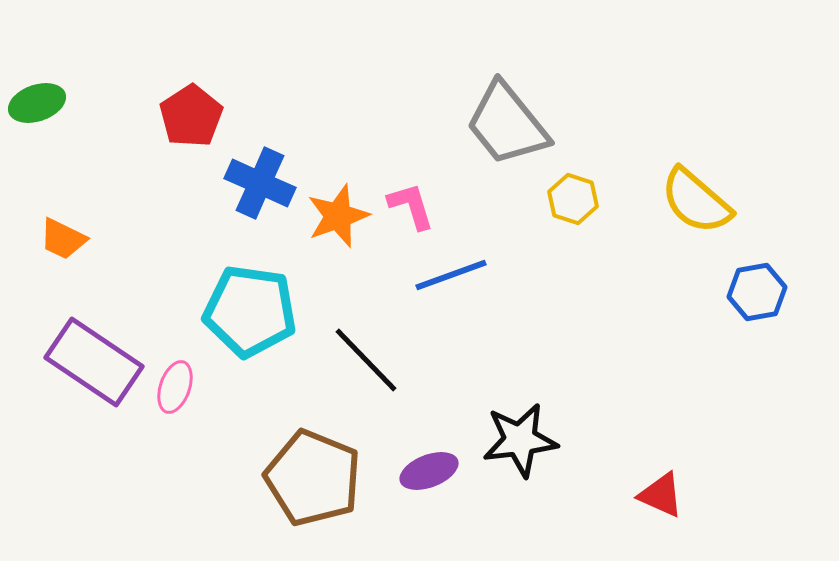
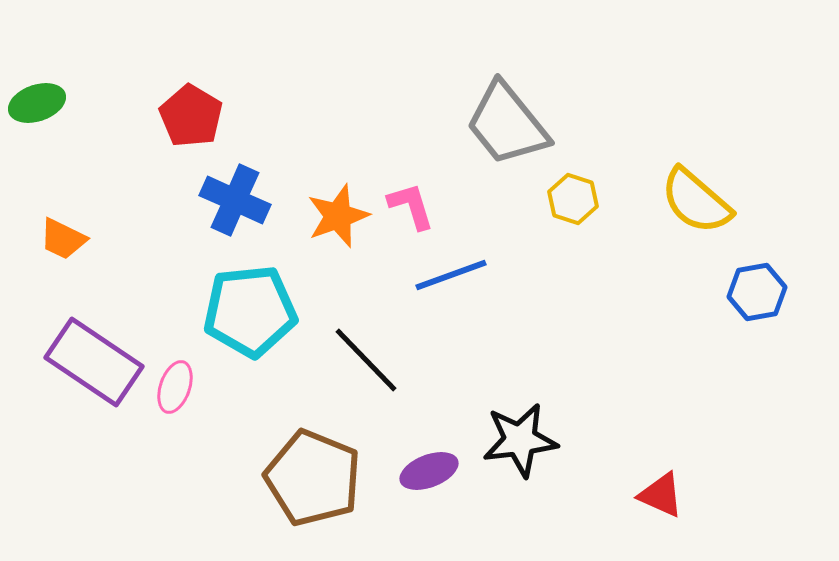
red pentagon: rotated 8 degrees counterclockwise
blue cross: moved 25 px left, 17 px down
cyan pentagon: rotated 14 degrees counterclockwise
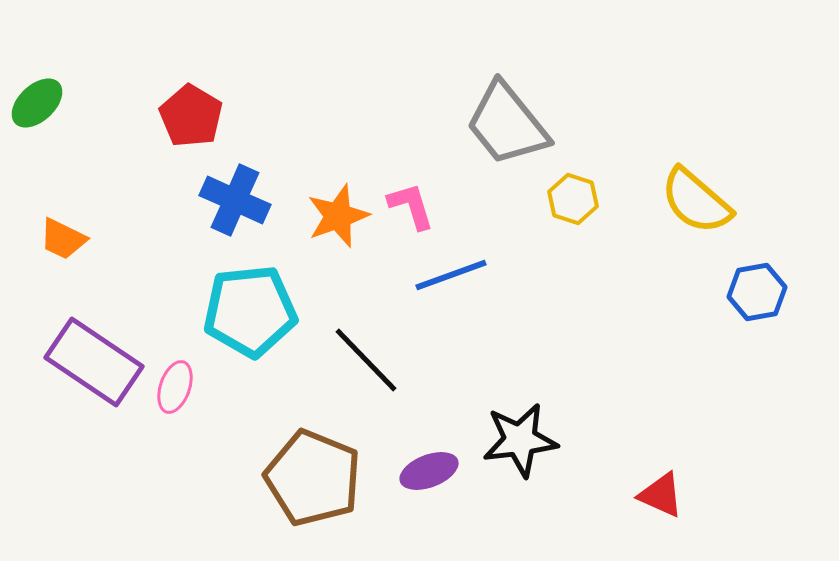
green ellipse: rotated 24 degrees counterclockwise
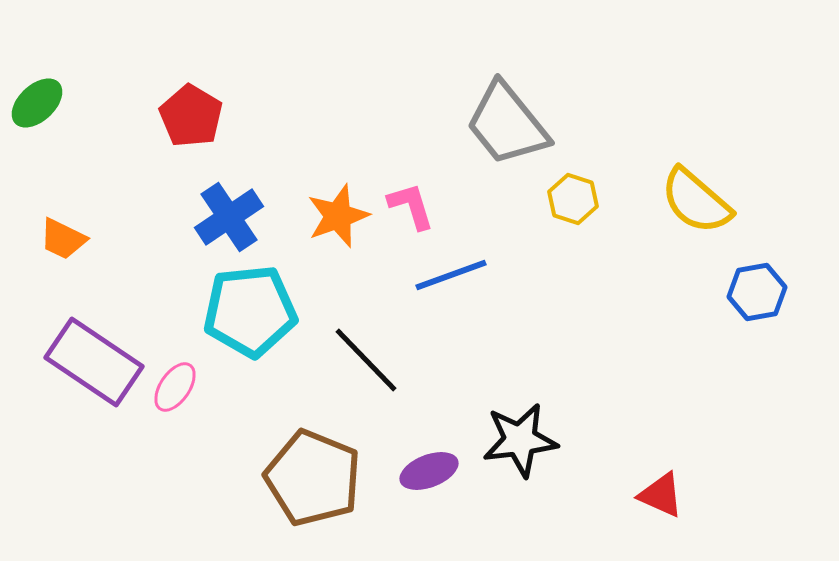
blue cross: moved 6 px left, 17 px down; rotated 32 degrees clockwise
pink ellipse: rotated 15 degrees clockwise
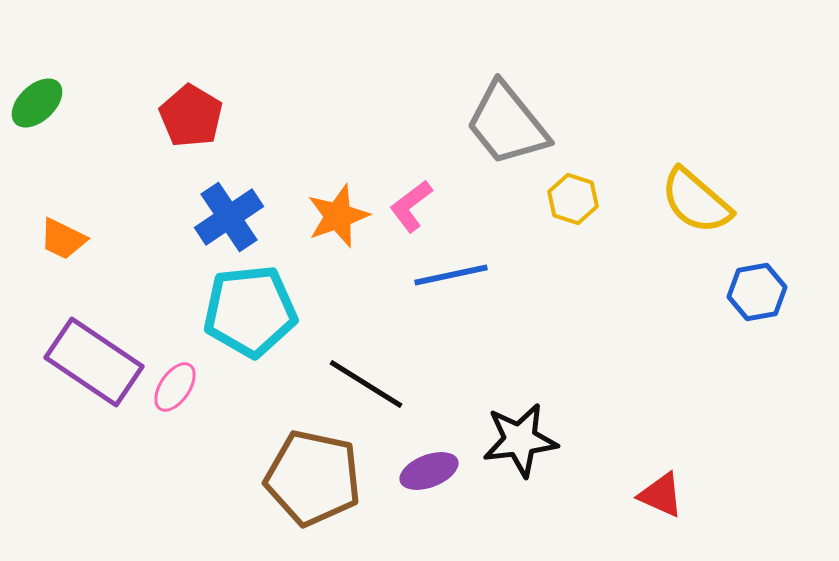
pink L-shape: rotated 110 degrees counterclockwise
blue line: rotated 8 degrees clockwise
black line: moved 24 px down; rotated 14 degrees counterclockwise
brown pentagon: rotated 10 degrees counterclockwise
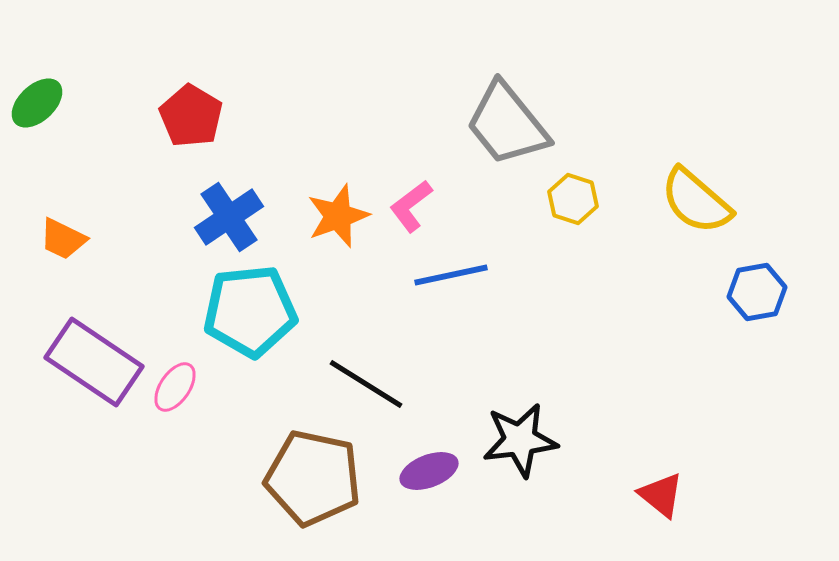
red triangle: rotated 15 degrees clockwise
